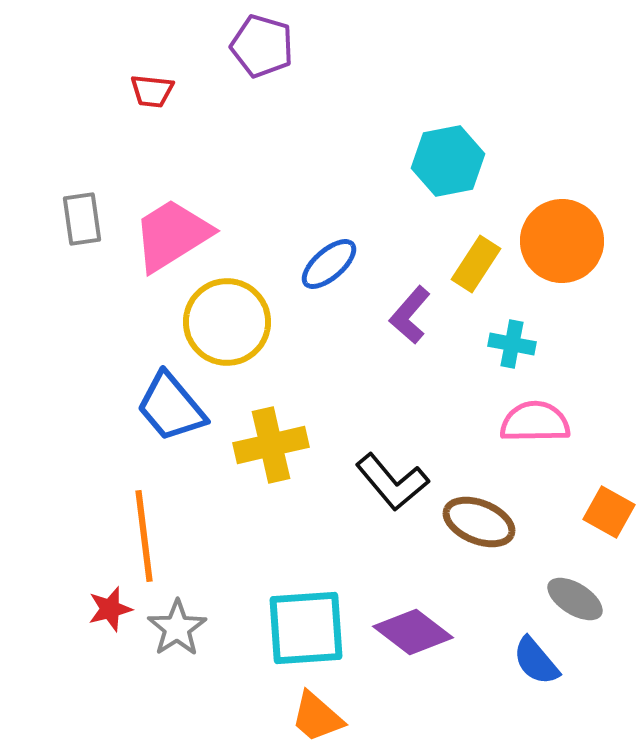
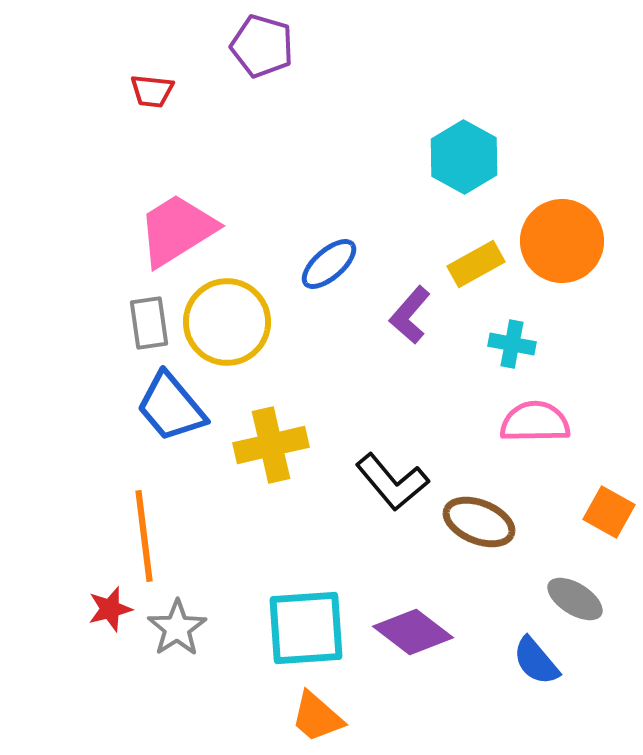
cyan hexagon: moved 16 px right, 4 px up; rotated 20 degrees counterclockwise
gray rectangle: moved 67 px right, 104 px down
pink trapezoid: moved 5 px right, 5 px up
yellow rectangle: rotated 28 degrees clockwise
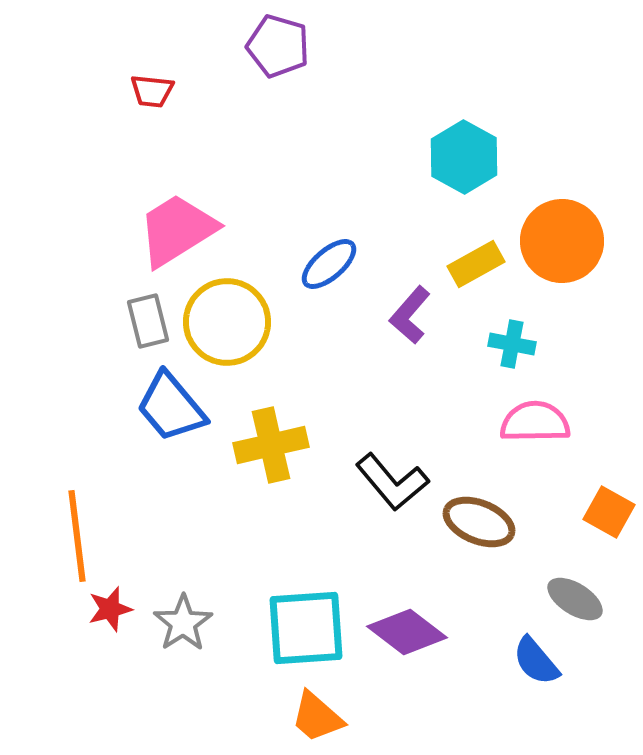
purple pentagon: moved 16 px right
gray rectangle: moved 1 px left, 2 px up; rotated 6 degrees counterclockwise
orange line: moved 67 px left
gray star: moved 6 px right, 5 px up
purple diamond: moved 6 px left
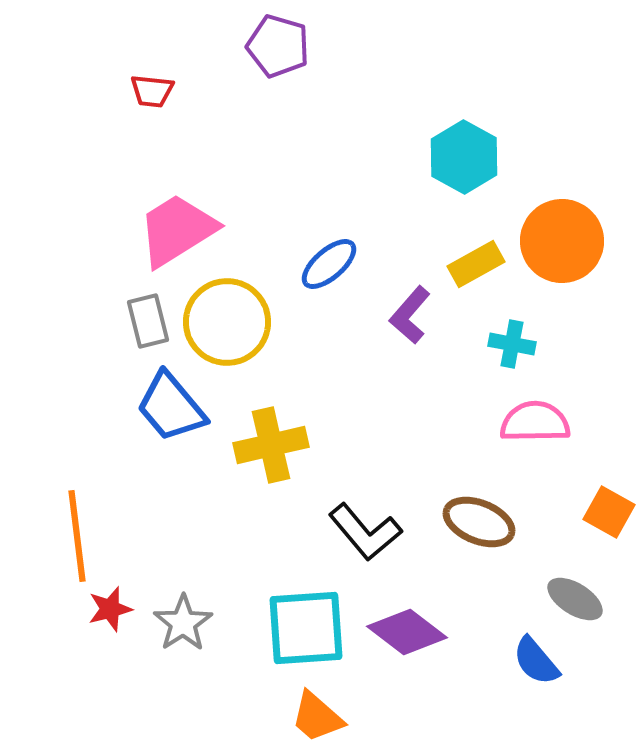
black L-shape: moved 27 px left, 50 px down
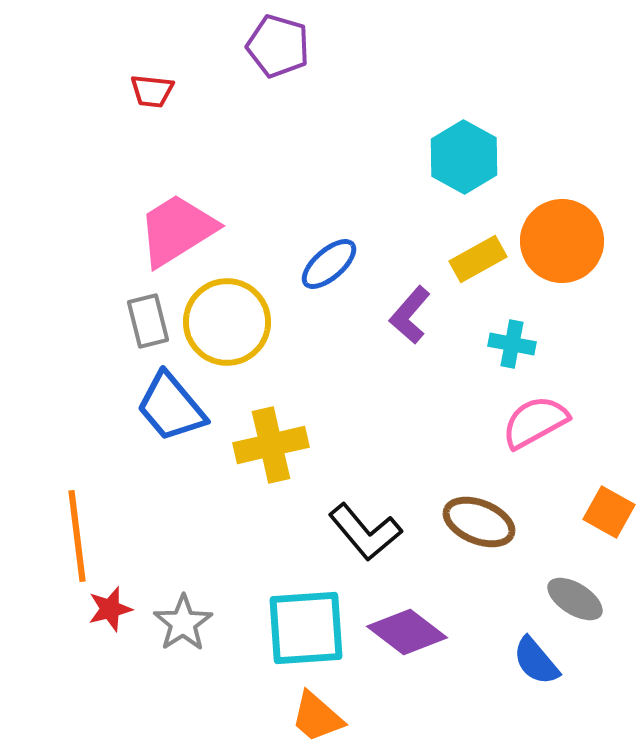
yellow rectangle: moved 2 px right, 5 px up
pink semicircle: rotated 28 degrees counterclockwise
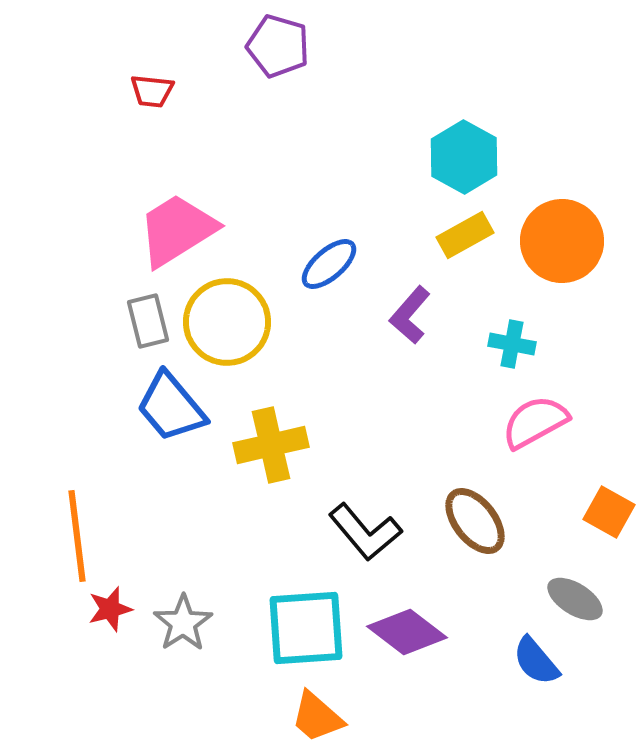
yellow rectangle: moved 13 px left, 24 px up
brown ellipse: moved 4 px left, 1 px up; rotated 30 degrees clockwise
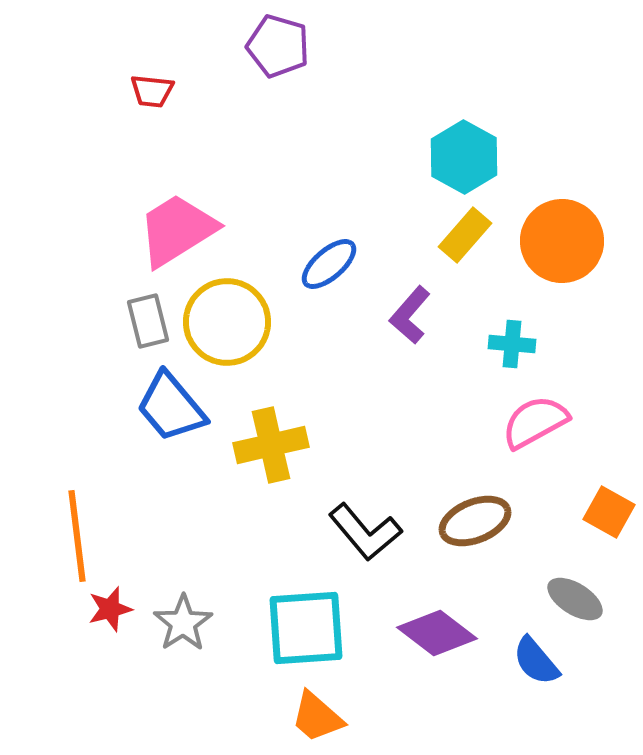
yellow rectangle: rotated 20 degrees counterclockwise
cyan cross: rotated 6 degrees counterclockwise
brown ellipse: rotated 74 degrees counterclockwise
purple diamond: moved 30 px right, 1 px down
